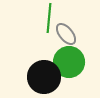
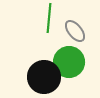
gray ellipse: moved 9 px right, 3 px up
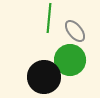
green circle: moved 1 px right, 2 px up
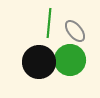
green line: moved 5 px down
black circle: moved 5 px left, 15 px up
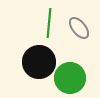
gray ellipse: moved 4 px right, 3 px up
green circle: moved 18 px down
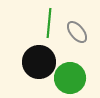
gray ellipse: moved 2 px left, 4 px down
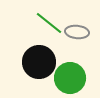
green line: rotated 56 degrees counterclockwise
gray ellipse: rotated 45 degrees counterclockwise
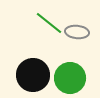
black circle: moved 6 px left, 13 px down
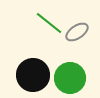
gray ellipse: rotated 40 degrees counterclockwise
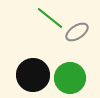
green line: moved 1 px right, 5 px up
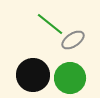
green line: moved 6 px down
gray ellipse: moved 4 px left, 8 px down
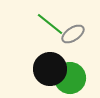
gray ellipse: moved 6 px up
black circle: moved 17 px right, 6 px up
